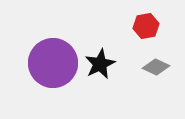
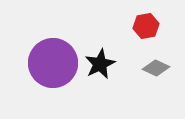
gray diamond: moved 1 px down
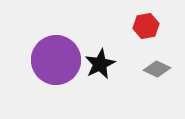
purple circle: moved 3 px right, 3 px up
gray diamond: moved 1 px right, 1 px down
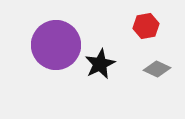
purple circle: moved 15 px up
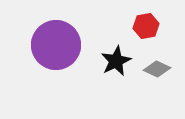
black star: moved 16 px right, 3 px up
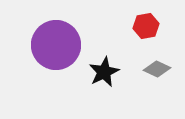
black star: moved 12 px left, 11 px down
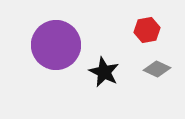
red hexagon: moved 1 px right, 4 px down
black star: rotated 20 degrees counterclockwise
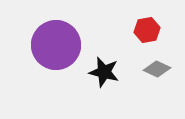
black star: rotated 12 degrees counterclockwise
